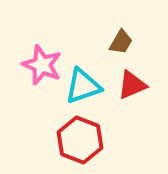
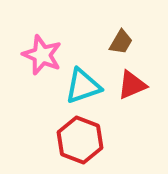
pink star: moved 10 px up
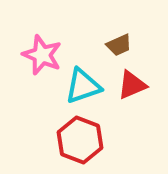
brown trapezoid: moved 2 px left, 3 px down; rotated 36 degrees clockwise
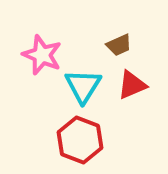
cyan triangle: rotated 39 degrees counterclockwise
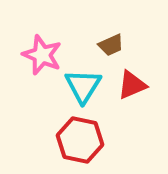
brown trapezoid: moved 8 px left
red hexagon: rotated 9 degrees counterclockwise
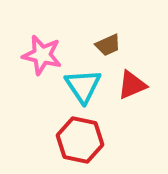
brown trapezoid: moved 3 px left
pink star: rotated 9 degrees counterclockwise
cyan triangle: rotated 6 degrees counterclockwise
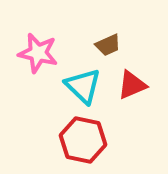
pink star: moved 4 px left, 2 px up
cyan triangle: rotated 12 degrees counterclockwise
red hexagon: moved 3 px right
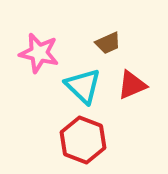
brown trapezoid: moved 2 px up
pink star: moved 1 px right
red hexagon: rotated 9 degrees clockwise
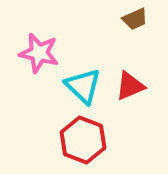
brown trapezoid: moved 27 px right, 24 px up
red triangle: moved 2 px left, 1 px down
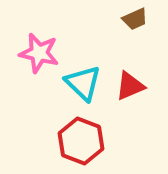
cyan triangle: moved 3 px up
red hexagon: moved 2 px left, 1 px down
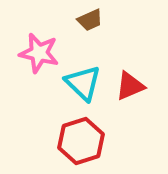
brown trapezoid: moved 45 px left, 1 px down
red hexagon: rotated 21 degrees clockwise
